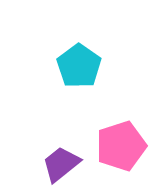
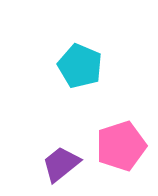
cyan pentagon: moved 1 px right; rotated 12 degrees counterclockwise
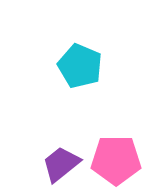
pink pentagon: moved 5 px left, 14 px down; rotated 18 degrees clockwise
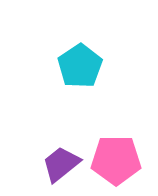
cyan pentagon: rotated 15 degrees clockwise
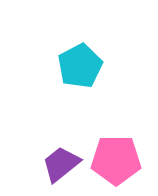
cyan pentagon: rotated 6 degrees clockwise
